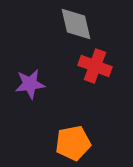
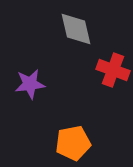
gray diamond: moved 5 px down
red cross: moved 18 px right, 4 px down
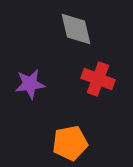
red cross: moved 15 px left, 9 px down
orange pentagon: moved 3 px left
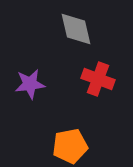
orange pentagon: moved 3 px down
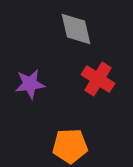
red cross: rotated 12 degrees clockwise
orange pentagon: rotated 8 degrees clockwise
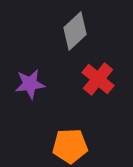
gray diamond: moved 1 px left, 2 px down; rotated 60 degrees clockwise
red cross: rotated 8 degrees clockwise
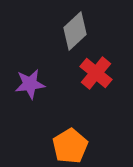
red cross: moved 2 px left, 6 px up
orange pentagon: rotated 28 degrees counterclockwise
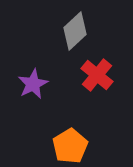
red cross: moved 1 px right, 2 px down
purple star: moved 3 px right; rotated 20 degrees counterclockwise
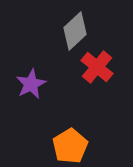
red cross: moved 8 px up
purple star: moved 2 px left
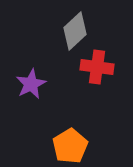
red cross: rotated 32 degrees counterclockwise
